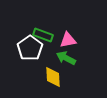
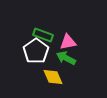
pink triangle: moved 2 px down
white pentagon: moved 6 px right, 3 px down
yellow diamond: rotated 20 degrees counterclockwise
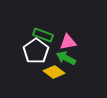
yellow diamond: moved 1 px right, 5 px up; rotated 30 degrees counterclockwise
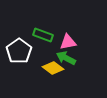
white pentagon: moved 17 px left
yellow diamond: moved 1 px left, 4 px up
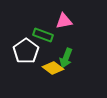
pink triangle: moved 4 px left, 21 px up
white pentagon: moved 7 px right
green arrow: rotated 96 degrees counterclockwise
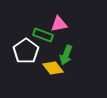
pink triangle: moved 5 px left, 3 px down
green arrow: moved 3 px up
yellow diamond: rotated 15 degrees clockwise
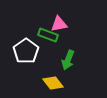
green rectangle: moved 5 px right
green arrow: moved 2 px right, 5 px down
yellow diamond: moved 15 px down
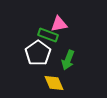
white pentagon: moved 12 px right, 2 px down
yellow diamond: moved 1 px right; rotated 15 degrees clockwise
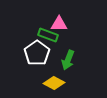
pink triangle: rotated 12 degrees clockwise
white pentagon: moved 1 px left
yellow diamond: rotated 40 degrees counterclockwise
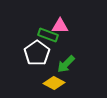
pink triangle: moved 1 px right, 2 px down
green arrow: moved 2 px left, 4 px down; rotated 24 degrees clockwise
